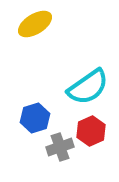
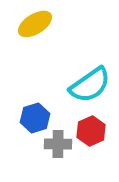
cyan semicircle: moved 2 px right, 2 px up
gray cross: moved 2 px left, 3 px up; rotated 20 degrees clockwise
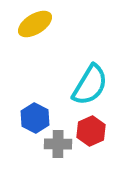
cyan semicircle: rotated 24 degrees counterclockwise
blue hexagon: rotated 16 degrees counterclockwise
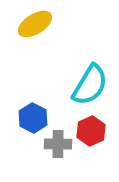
blue hexagon: moved 2 px left
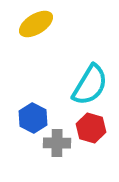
yellow ellipse: moved 1 px right
red hexagon: moved 3 px up; rotated 20 degrees counterclockwise
gray cross: moved 1 px left, 1 px up
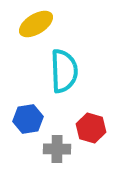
cyan semicircle: moved 26 px left, 14 px up; rotated 33 degrees counterclockwise
blue hexagon: moved 5 px left, 1 px down; rotated 24 degrees clockwise
gray cross: moved 6 px down
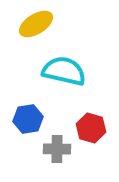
cyan semicircle: rotated 75 degrees counterclockwise
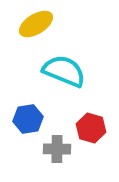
cyan semicircle: rotated 9 degrees clockwise
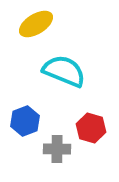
blue hexagon: moved 3 px left, 2 px down; rotated 12 degrees counterclockwise
